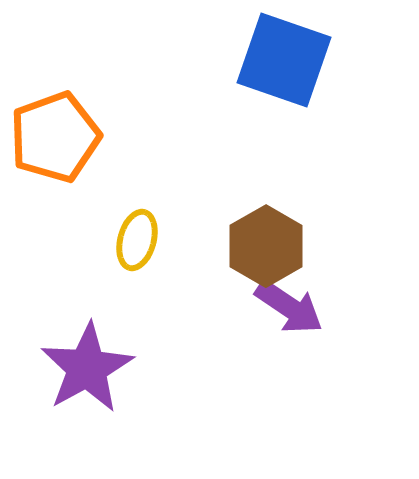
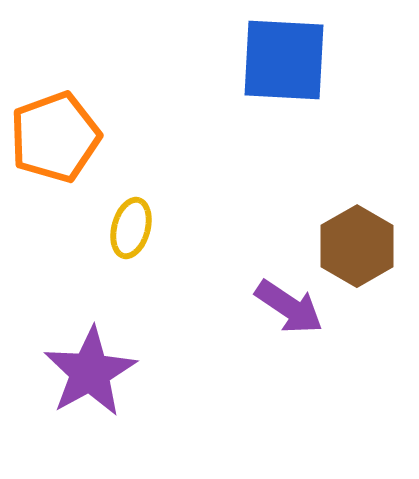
blue square: rotated 16 degrees counterclockwise
yellow ellipse: moved 6 px left, 12 px up
brown hexagon: moved 91 px right
purple star: moved 3 px right, 4 px down
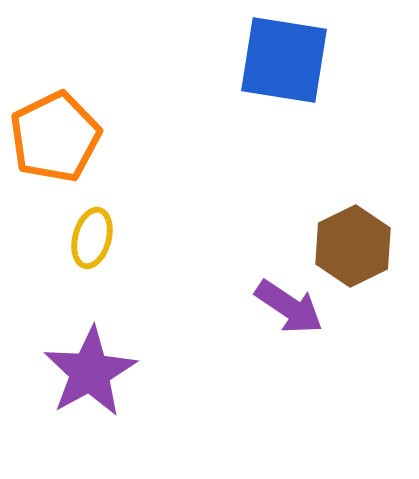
blue square: rotated 6 degrees clockwise
orange pentagon: rotated 6 degrees counterclockwise
yellow ellipse: moved 39 px left, 10 px down
brown hexagon: moved 4 px left; rotated 4 degrees clockwise
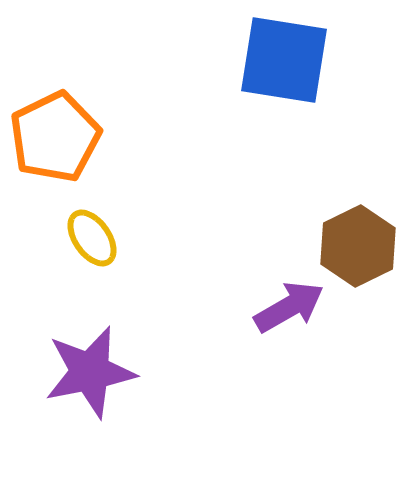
yellow ellipse: rotated 50 degrees counterclockwise
brown hexagon: moved 5 px right
purple arrow: rotated 64 degrees counterclockwise
purple star: rotated 18 degrees clockwise
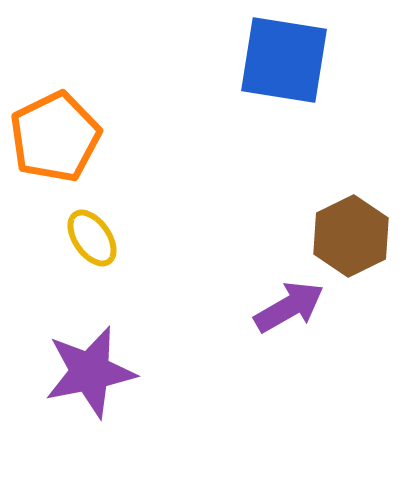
brown hexagon: moved 7 px left, 10 px up
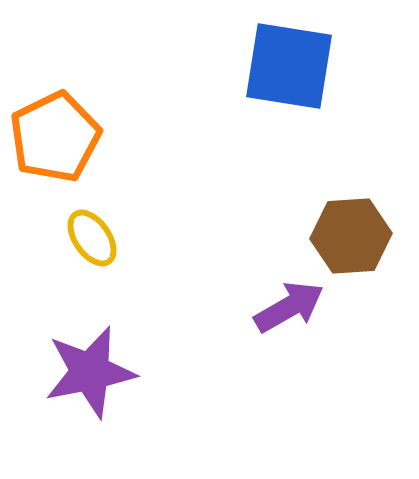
blue square: moved 5 px right, 6 px down
brown hexagon: rotated 22 degrees clockwise
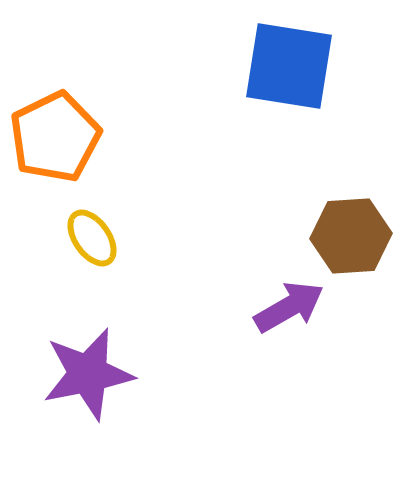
purple star: moved 2 px left, 2 px down
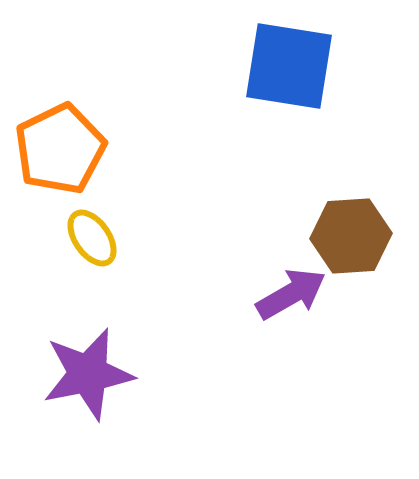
orange pentagon: moved 5 px right, 12 px down
purple arrow: moved 2 px right, 13 px up
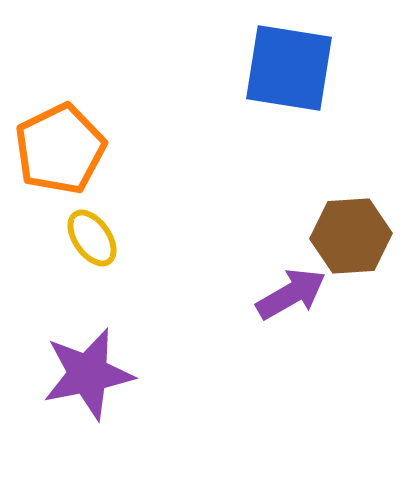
blue square: moved 2 px down
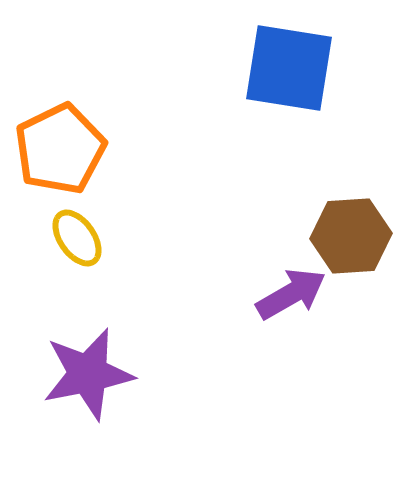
yellow ellipse: moved 15 px left
